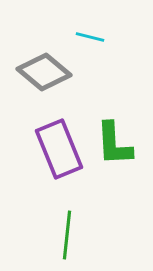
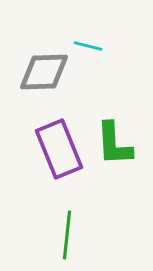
cyan line: moved 2 px left, 9 px down
gray diamond: rotated 42 degrees counterclockwise
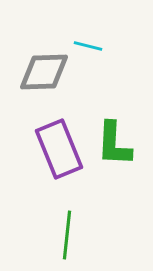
green L-shape: rotated 6 degrees clockwise
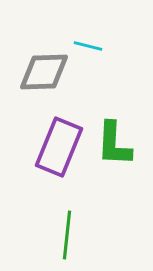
purple rectangle: moved 2 px up; rotated 44 degrees clockwise
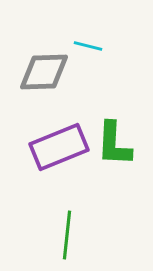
purple rectangle: rotated 46 degrees clockwise
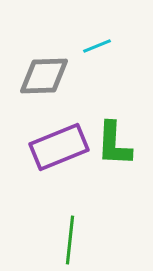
cyan line: moved 9 px right; rotated 36 degrees counterclockwise
gray diamond: moved 4 px down
green line: moved 3 px right, 5 px down
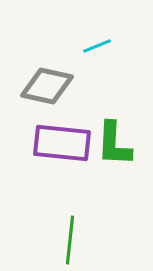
gray diamond: moved 3 px right, 10 px down; rotated 14 degrees clockwise
purple rectangle: moved 3 px right, 4 px up; rotated 28 degrees clockwise
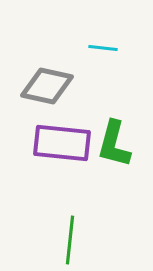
cyan line: moved 6 px right, 2 px down; rotated 28 degrees clockwise
green L-shape: rotated 12 degrees clockwise
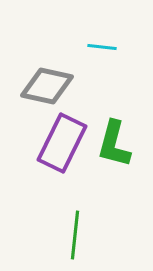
cyan line: moved 1 px left, 1 px up
purple rectangle: rotated 70 degrees counterclockwise
green line: moved 5 px right, 5 px up
